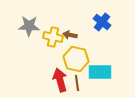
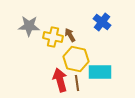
brown arrow: rotated 48 degrees clockwise
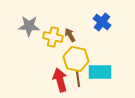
brown line: moved 1 px right, 4 px up
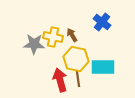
gray star: moved 5 px right, 18 px down
brown arrow: moved 2 px right
cyan rectangle: moved 3 px right, 5 px up
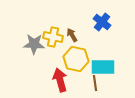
brown line: moved 17 px right, 4 px down
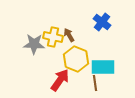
brown arrow: moved 3 px left
yellow hexagon: rotated 10 degrees clockwise
red arrow: rotated 50 degrees clockwise
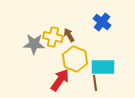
yellow hexagon: moved 1 px left
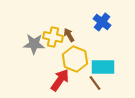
brown line: rotated 28 degrees counterclockwise
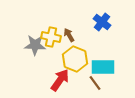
yellow cross: moved 2 px left
gray star: moved 1 px right, 1 px down
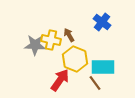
yellow cross: moved 3 px down
